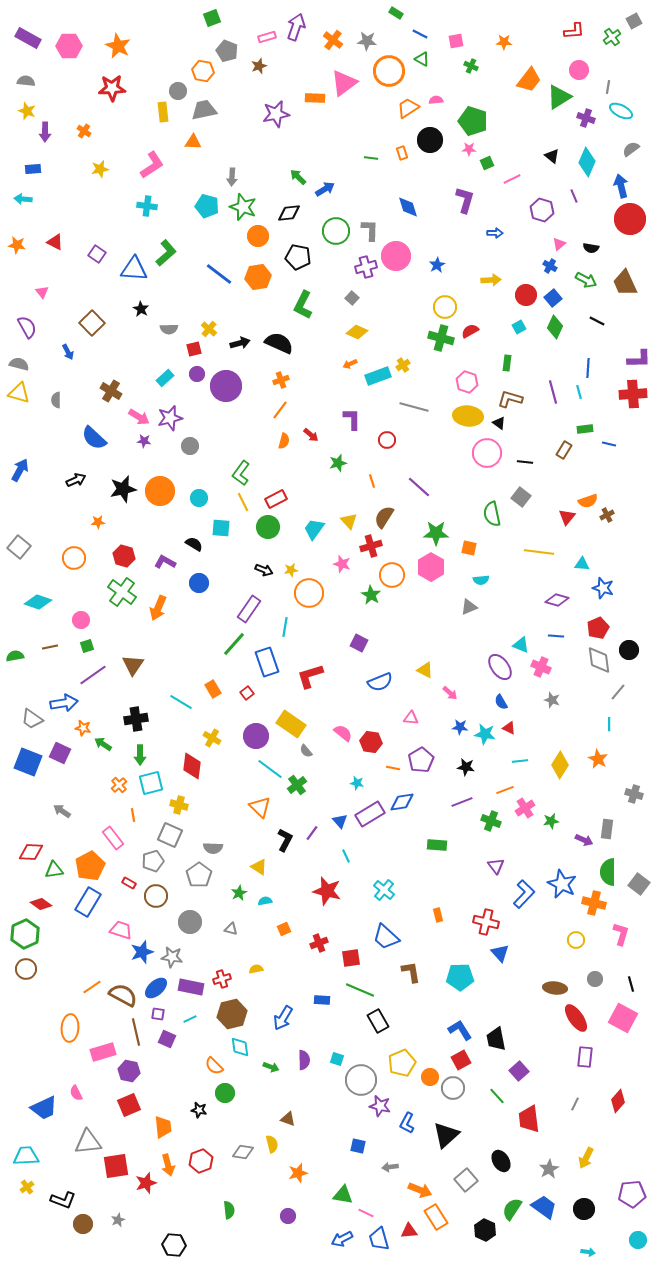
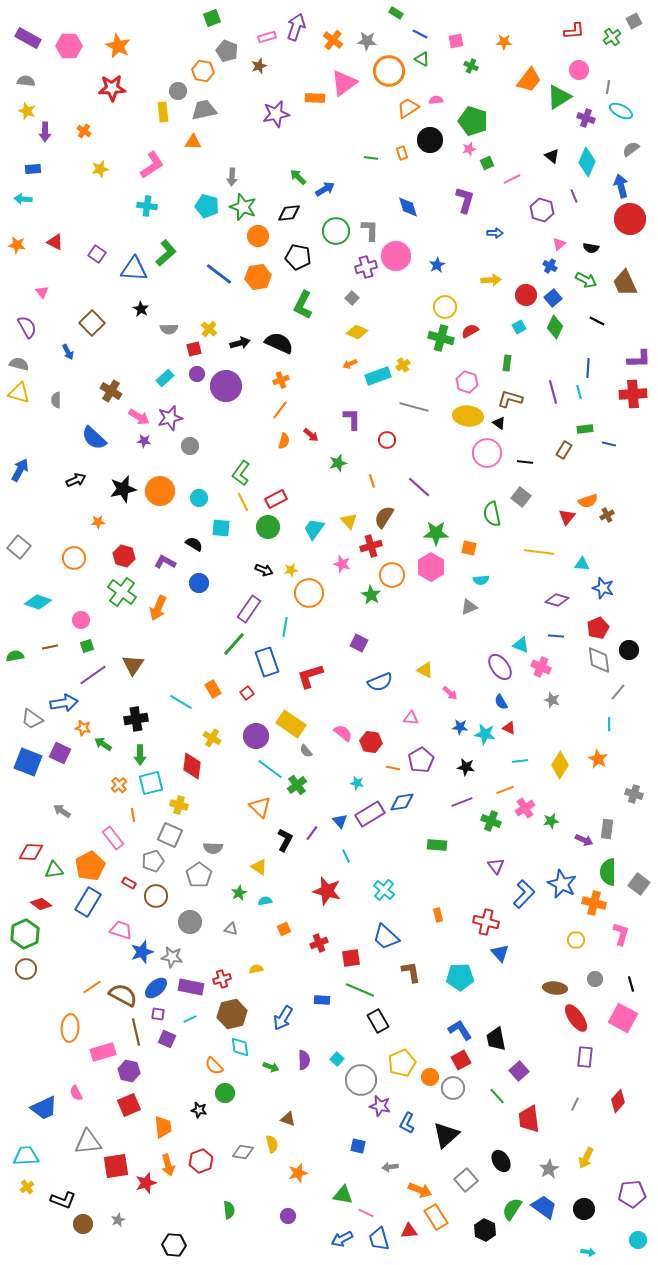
pink star at (469, 149): rotated 16 degrees counterclockwise
cyan square at (337, 1059): rotated 24 degrees clockwise
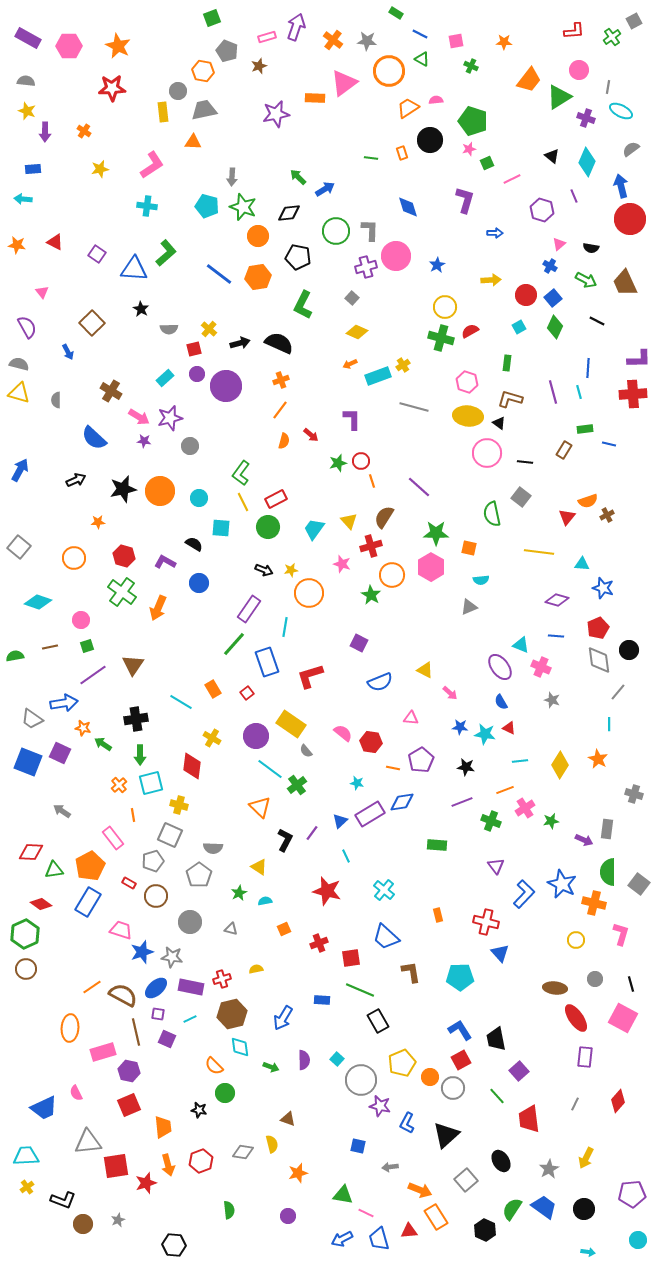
red circle at (387, 440): moved 26 px left, 21 px down
blue triangle at (340, 821): rotated 28 degrees clockwise
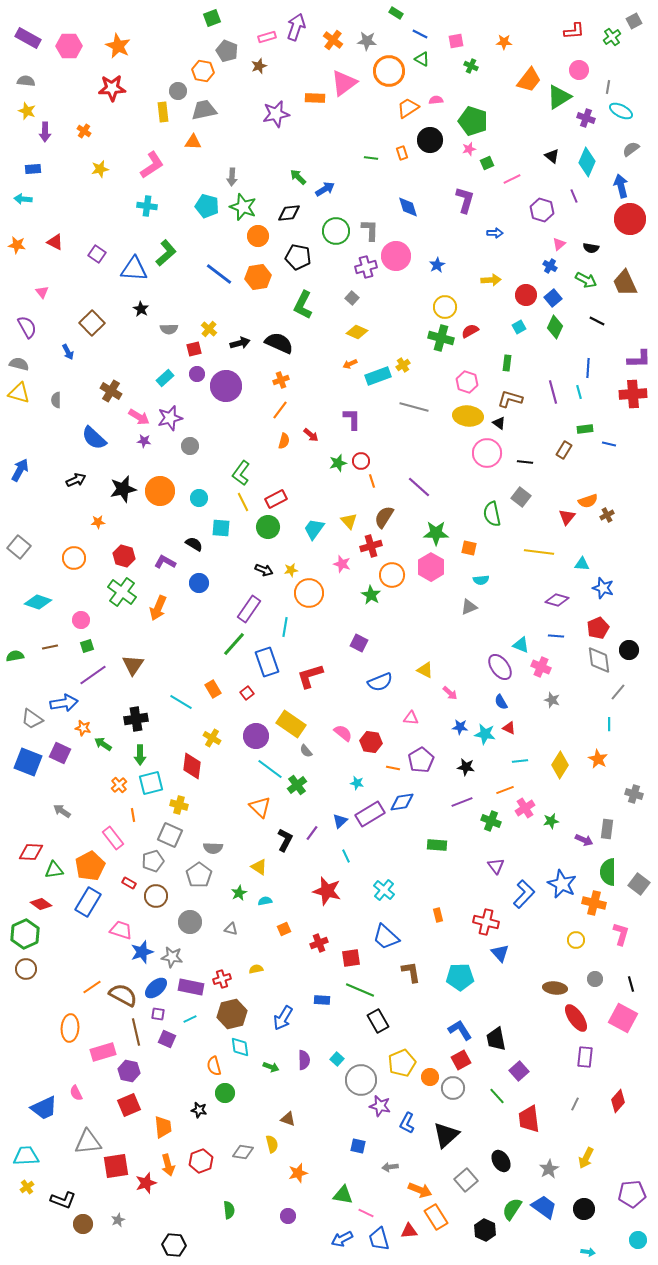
orange semicircle at (214, 1066): rotated 30 degrees clockwise
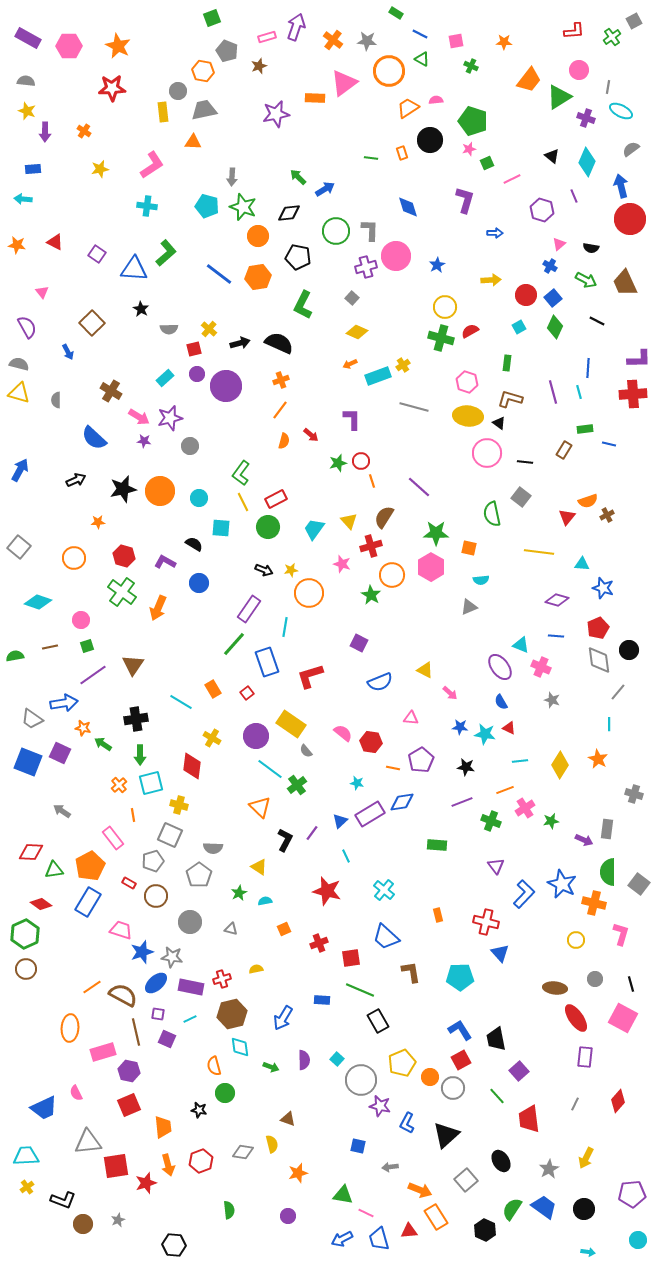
blue ellipse at (156, 988): moved 5 px up
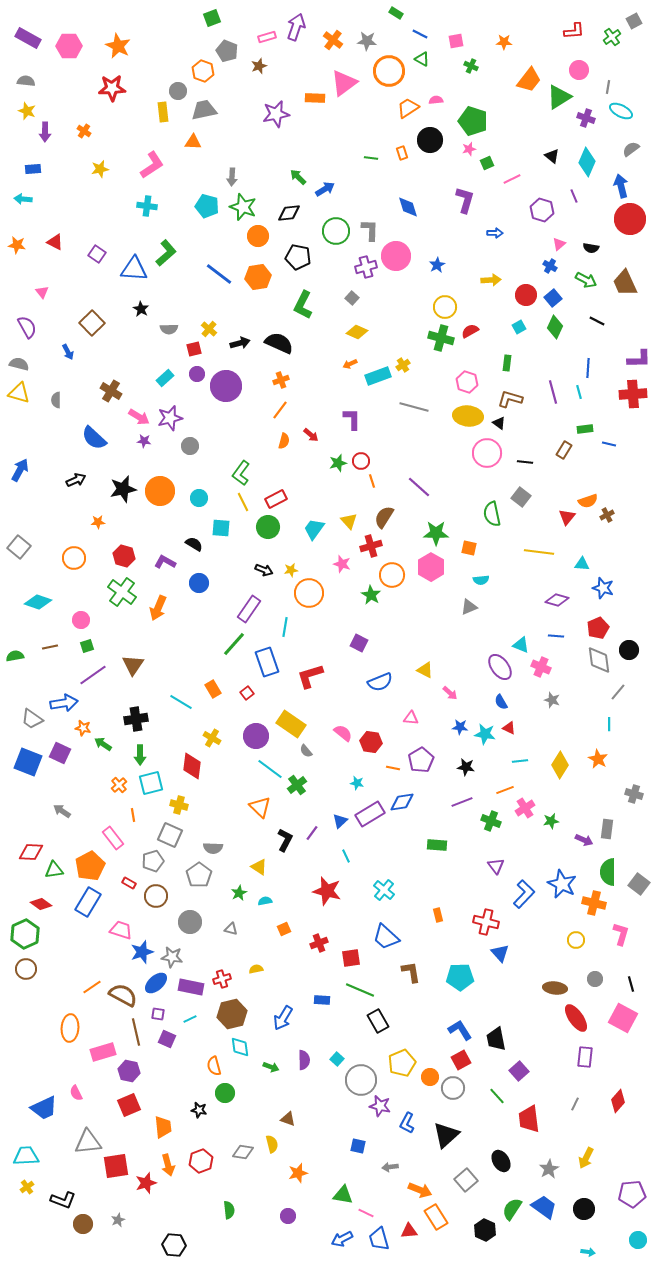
orange hexagon at (203, 71): rotated 10 degrees clockwise
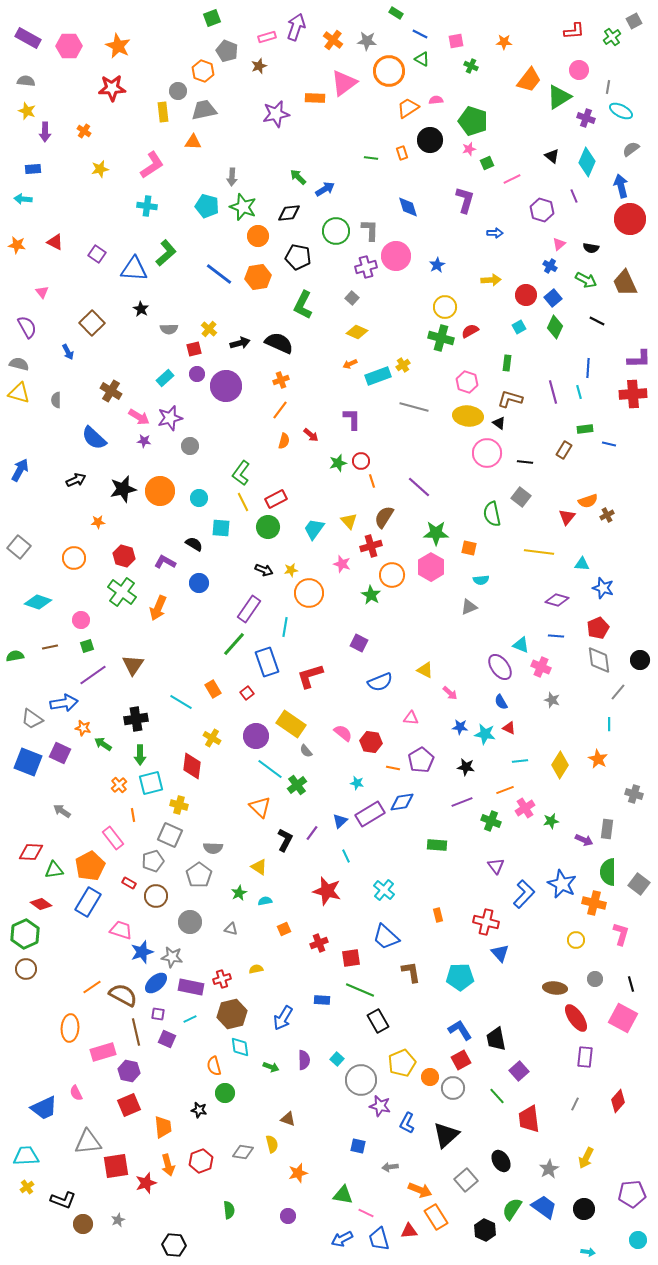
black circle at (629, 650): moved 11 px right, 10 px down
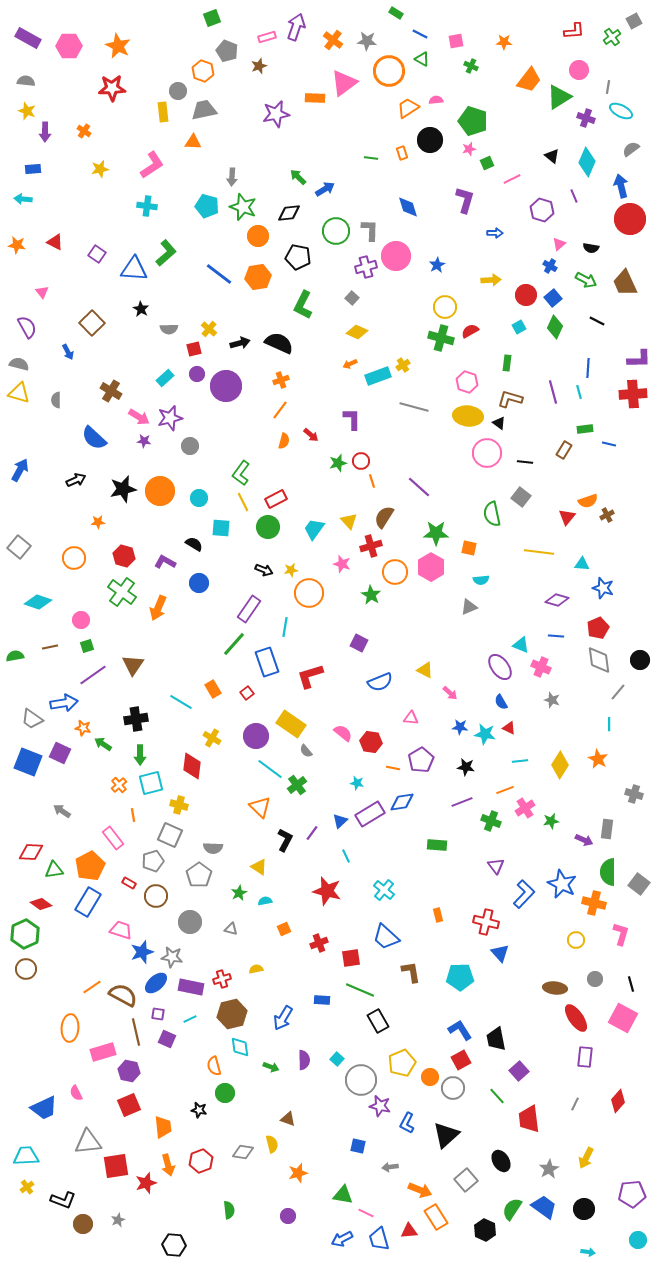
orange circle at (392, 575): moved 3 px right, 3 px up
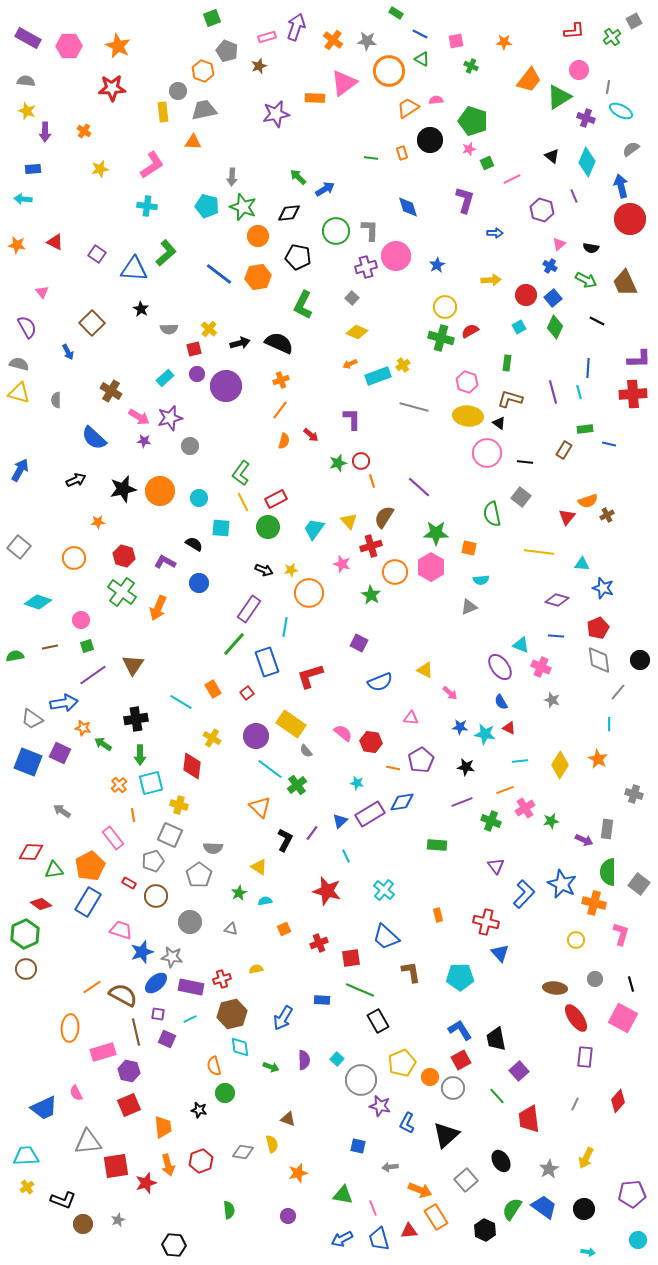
pink line at (366, 1213): moved 7 px right, 5 px up; rotated 42 degrees clockwise
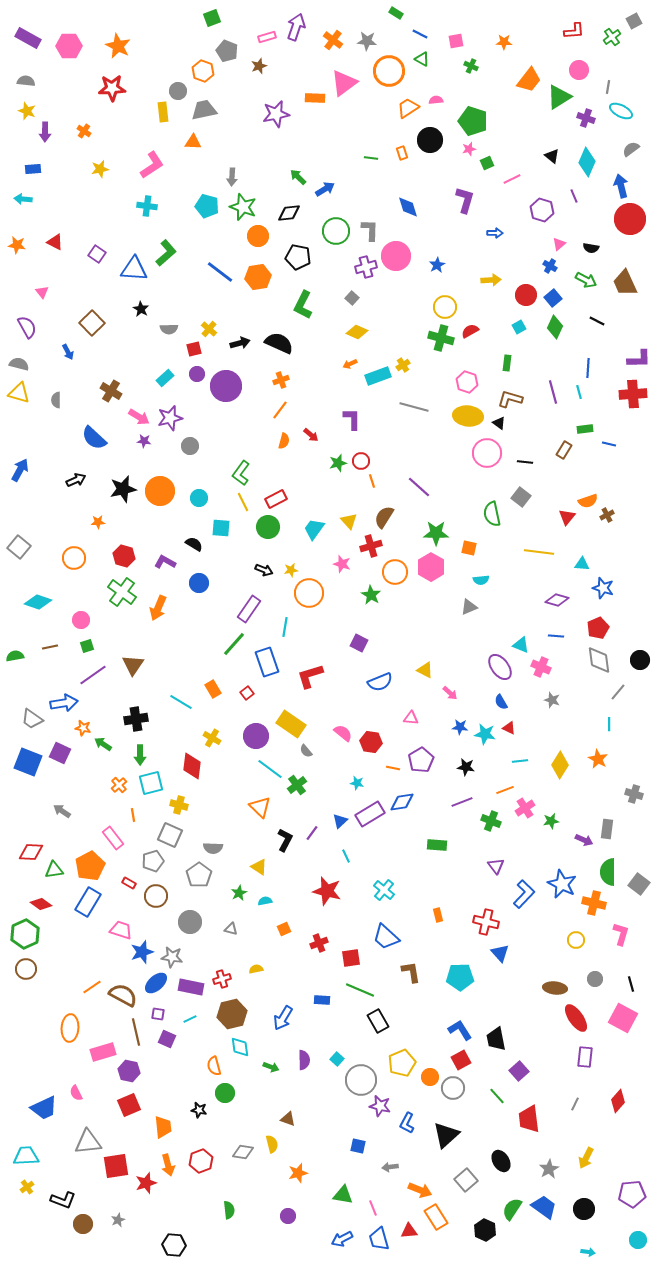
blue line at (219, 274): moved 1 px right, 2 px up
